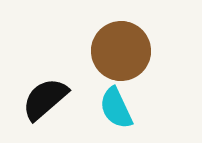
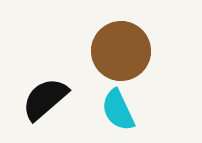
cyan semicircle: moved 2 px right, 2 px down
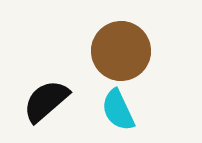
black semicircle: moved 1 px right, 2 px down
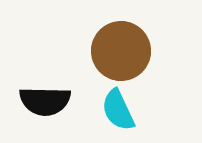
black semicircle: moved 1 px left; rotated 138 degrees counterclockwise
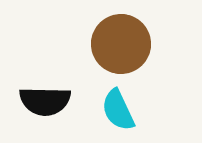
brown circle: moved 7 px up
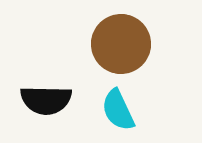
black semicircle: moved 1 px right, 1 px up
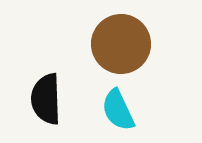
black semicircle: moved 1 px up; rotated 87 degrees clockwise
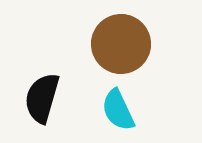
black semicircle: moved 4 px left, 1 px up; rotated 18 degrees clockwise
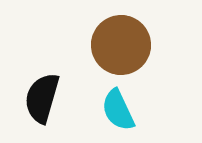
brown circle: moved 1 px down
